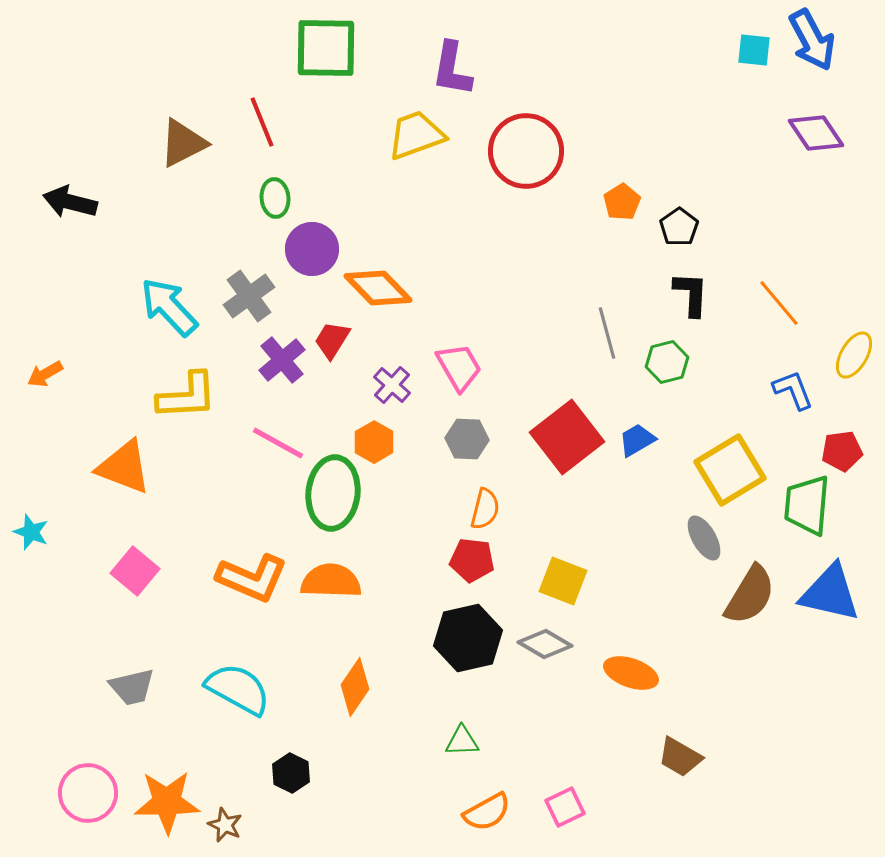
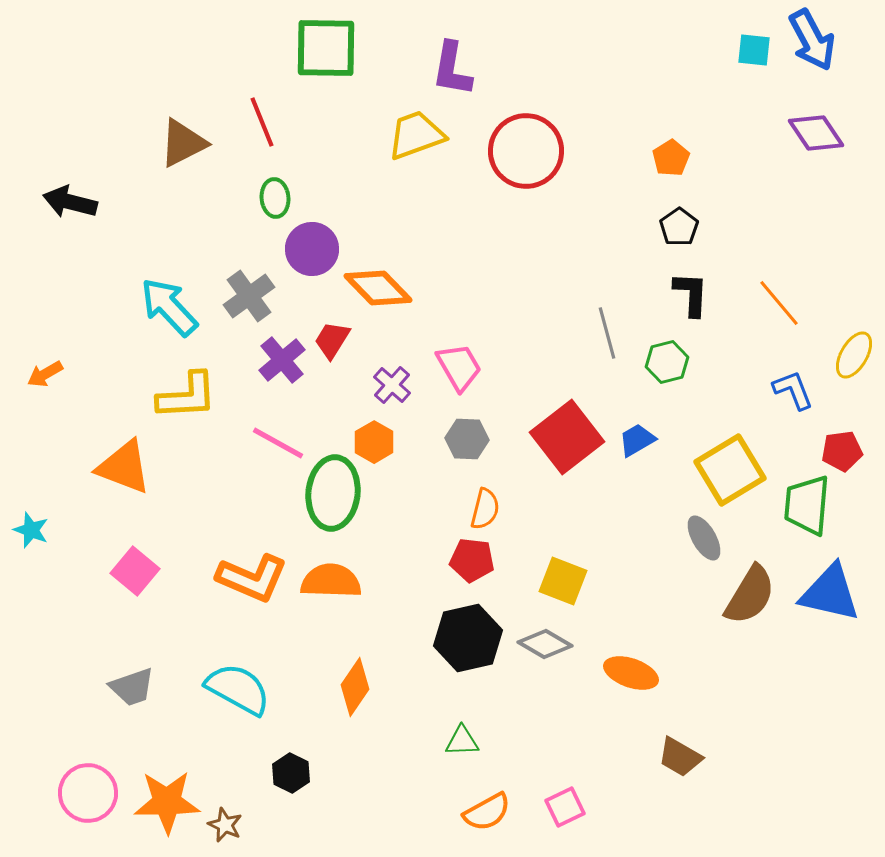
orange pentagon at (622, 202): moved 49 px right, 44 px up
cyan star at (31, 532): moved 2 px up
gray trapezoid at (132, 687): rotated 6 degrees counterclockwise
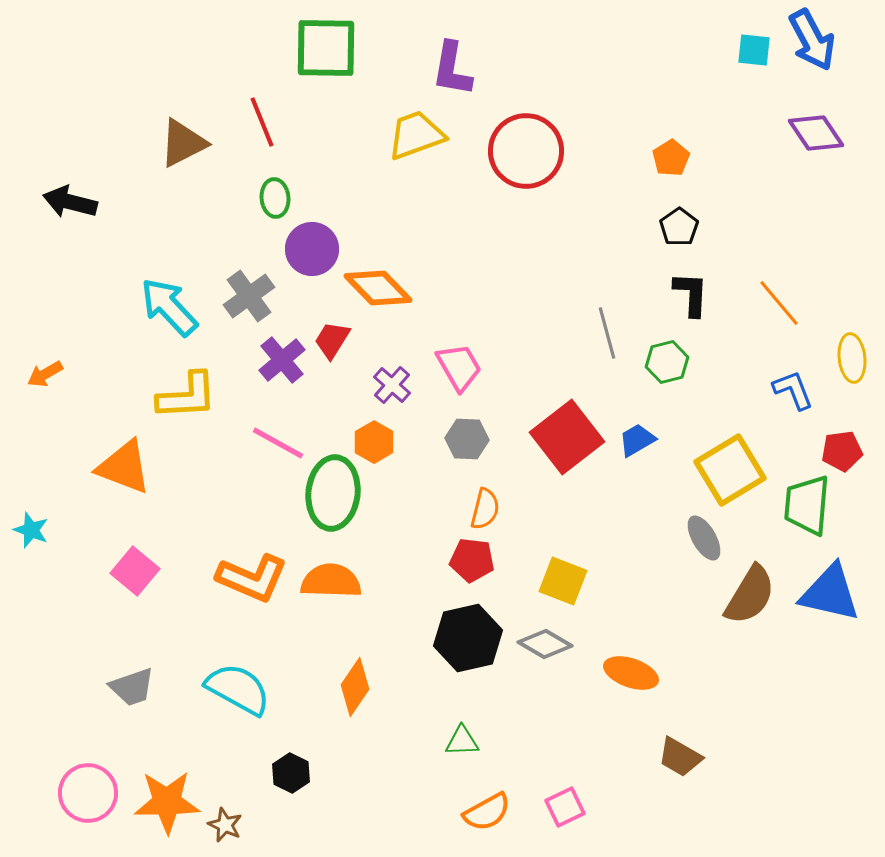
yellow ellipse at (854, 355): moved 2 px left, 3 px down; rotated 36 degrees counterclockwise
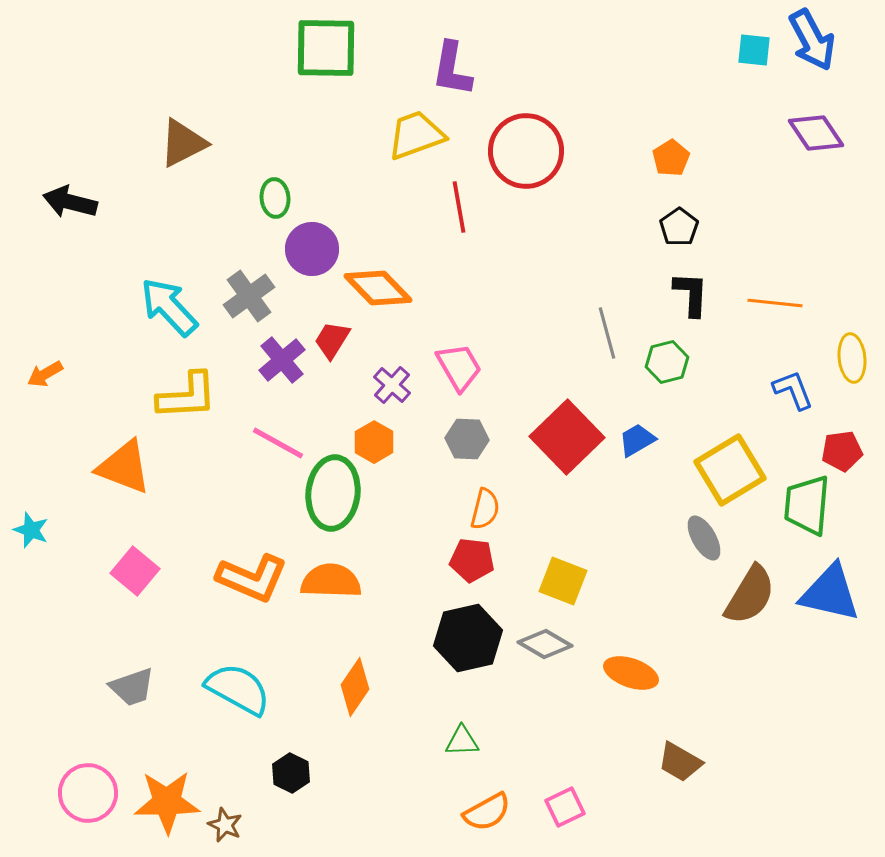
red line at (262, 122): moved 197 px right, 85 px down; rotated 12 degrees clockwise
orange line at (779, 303): moved 4 px left; rotated 44 degrees counterclockwise
red square at (567, 437): rotated 6 degrees counterclockwise
brown trapezoid at (680, 757): moved 5 px down
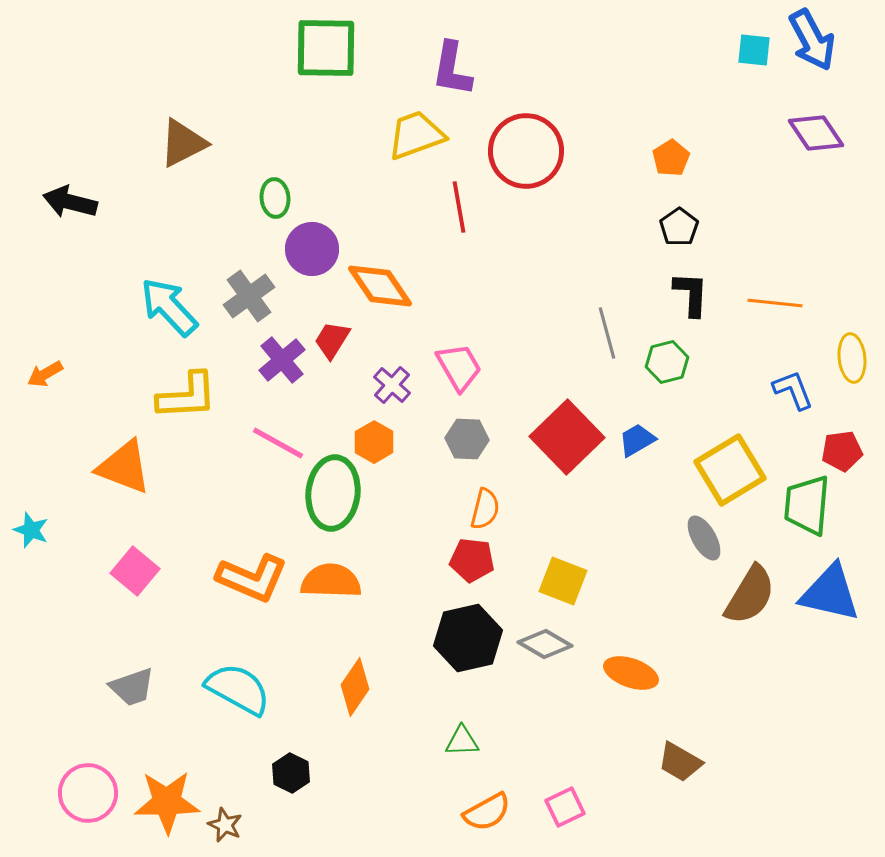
orange diamond at (378, 288): moved 2 px right, 2 px up; rotated 10 degrees clockwise
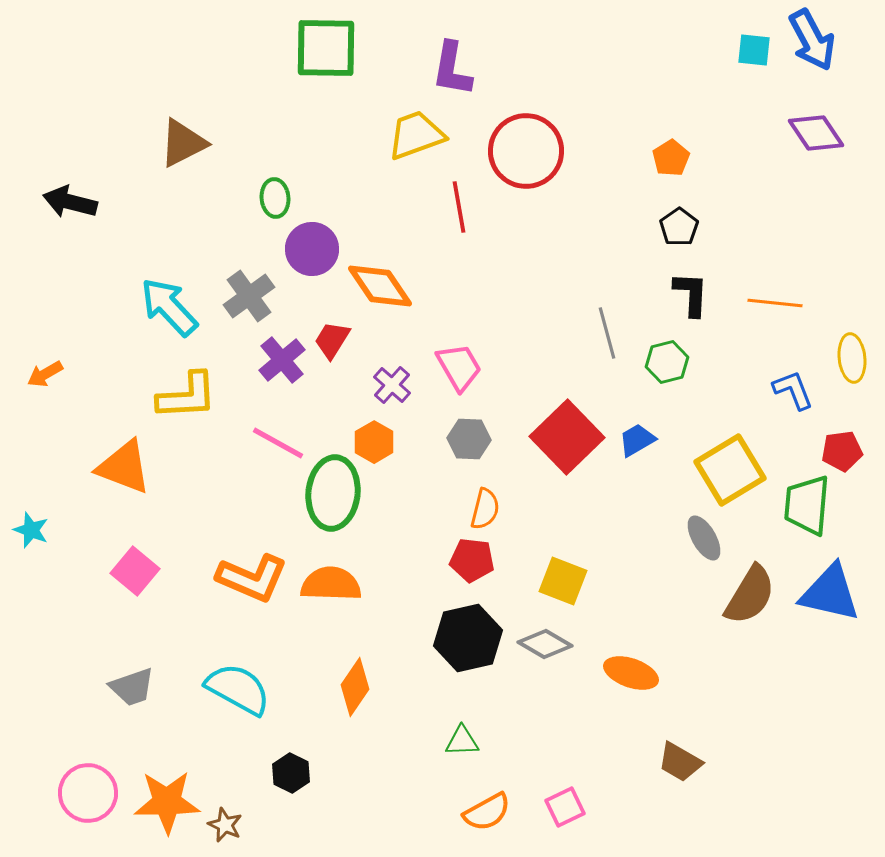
gray hexagon at (467, 439): moved 2 px right
orange semicircle at (331, 581): moved 3 px down
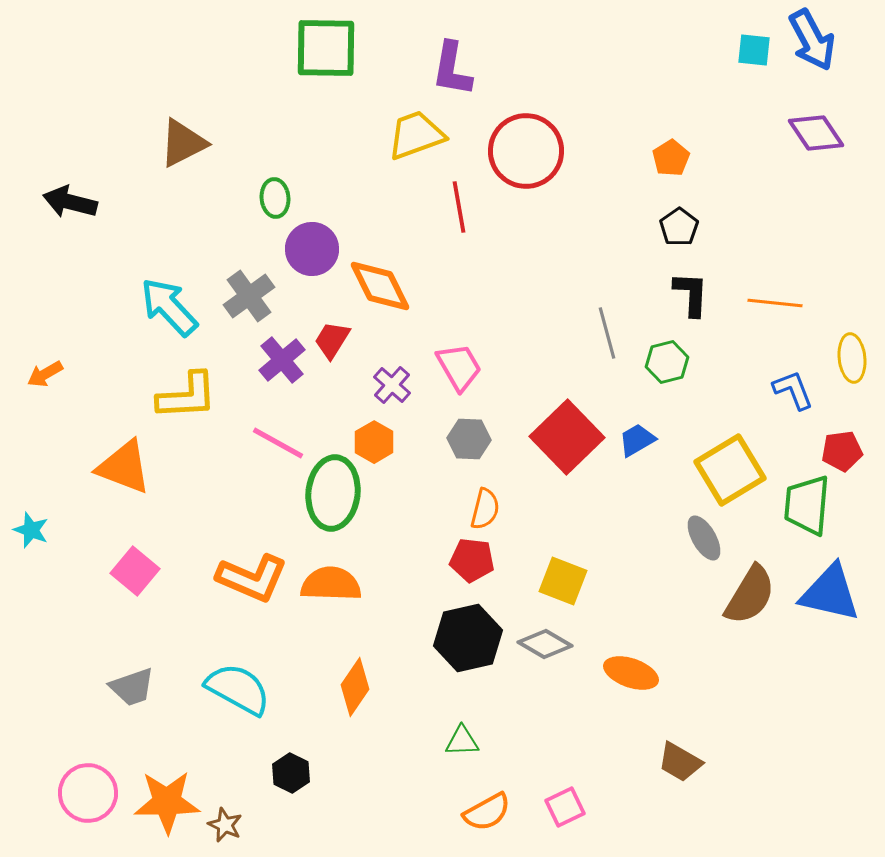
orange diamond at (380, 286): rotated 8 degrees clockwise
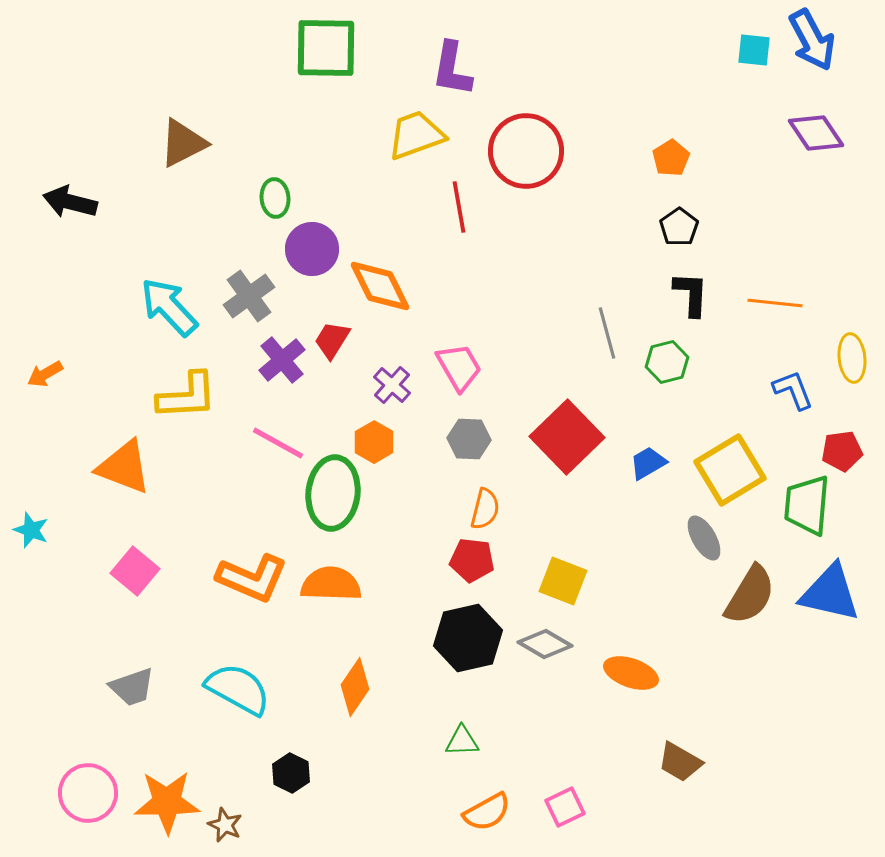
blue trapezoid at (637, 440): moved 11 px right, 23 px down
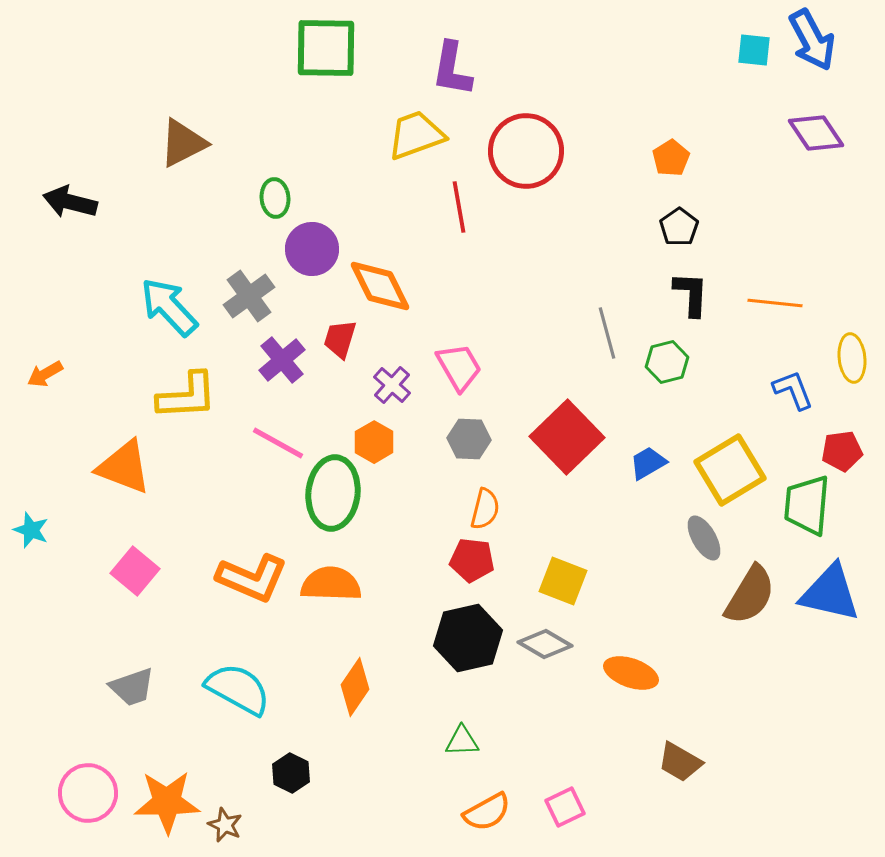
red trapezoid at (332, 340): moved 8 px right, 1 px up; rotated 15 degrees counterclockwise
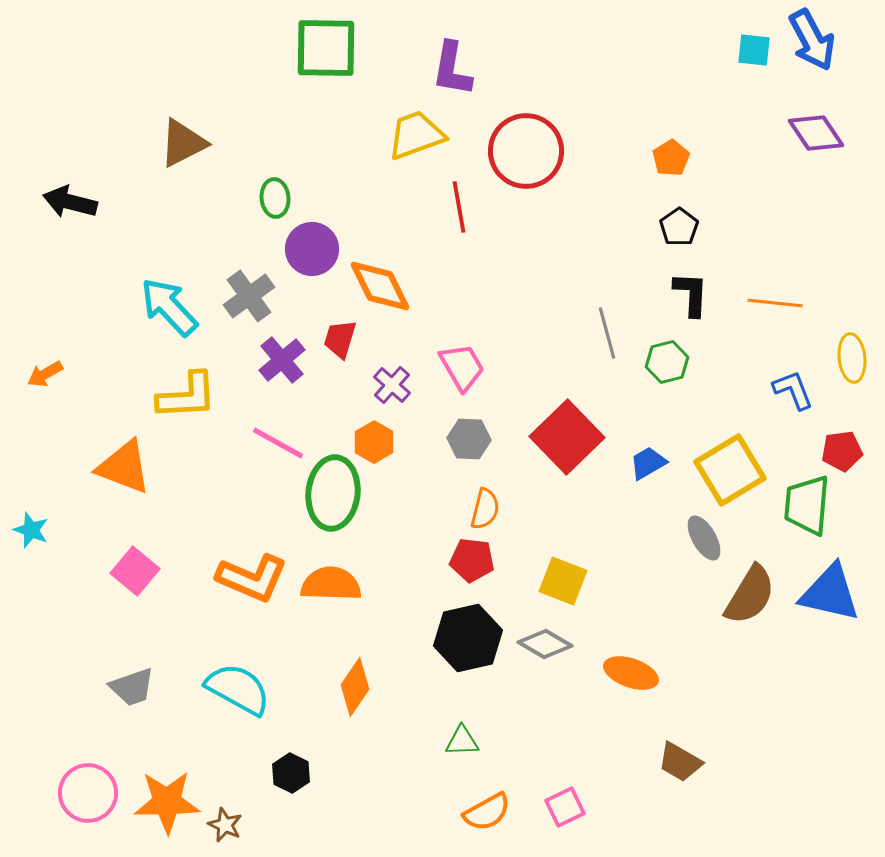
pink trapezoid at (459, 367): moved 3 px right
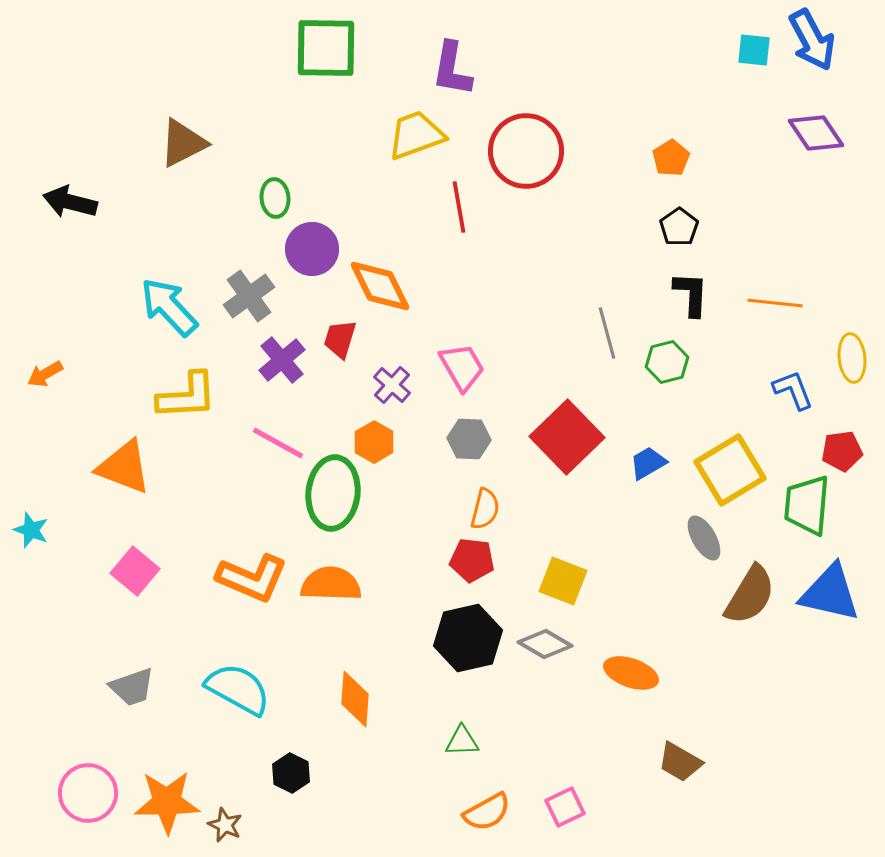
orange diamond at (355, 687): moved 12 px down; rotated 30 degrees counterclockwise
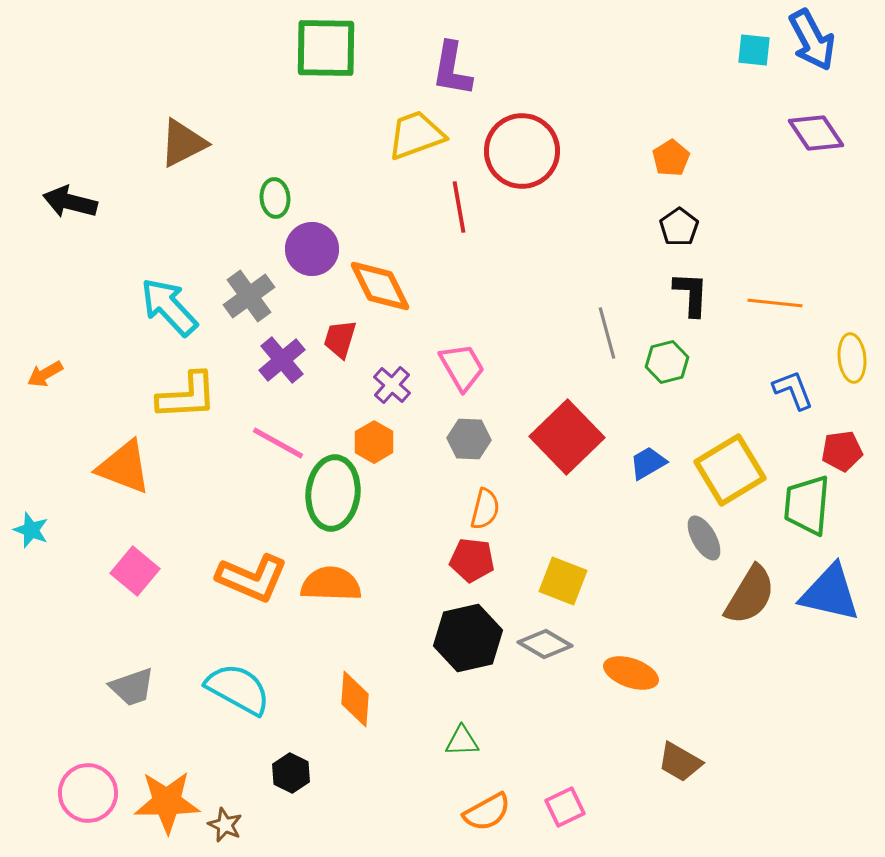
red circle at (526, 151): moved 4 px left
